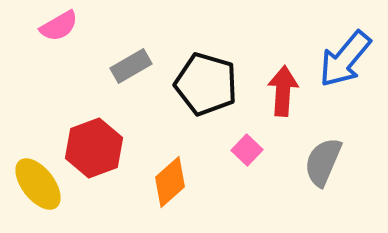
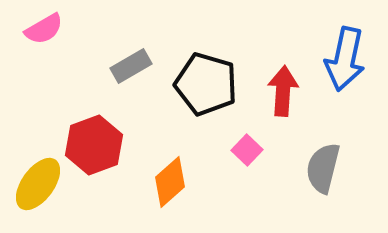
pink semicircle: moved 15 px left, 3 px down
blue arrow: rotated 28 degrees counterclockwise
red hexagon: moved 3 px up
gray semicircle: moved 6 px down; rotated 9 degrees counterclockwise
yellow ellipse: rotated 74 degrees clockwise
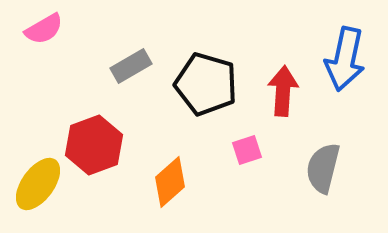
pink square: rotated 28 degrees clockwise
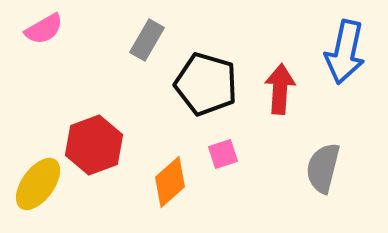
blue arrow: moved 7 px up
gray rectangle: moved 16 px right, 26 px up; rotated 30 degrees counterclockwise
red arrow: moved 3 px left, 2 px up
pink square: moved 24 px left, 4 px down
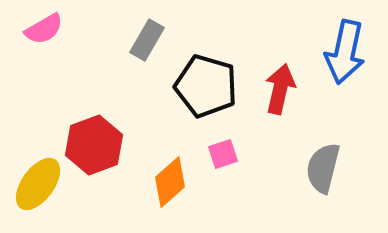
black pentagon: moved 2 px down
red arrow: rotated 9 degrees clockwise
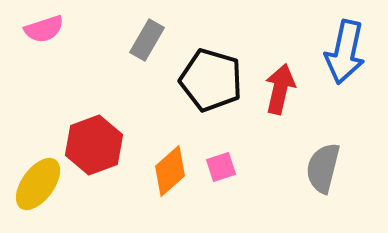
pink semicircle: rotated 12 degrees clockwise
black pentagon: moved 5 px right, 6 px up
pink square: moved 2 px left, 13 px down
orange diamond: moved 11 px up
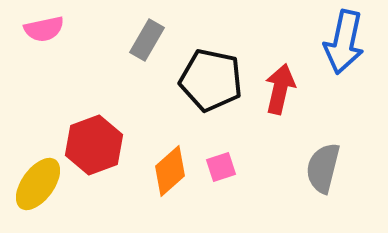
pink semicircle: rotated 6 degrees clockwise
blue arrow: moved 1 px left, 10 px up
black pentagon: rotated 4 degrees counterclockwise
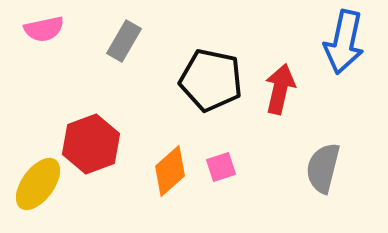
gray rectangle: moved 23 px left, 1 px down
red hexagon: moved 3 px left, 1 px up
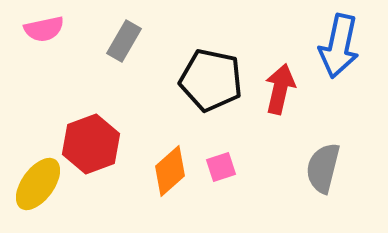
blue arrow: moved 5 px left, 4 px down
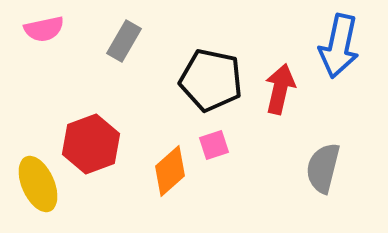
pink square: moved 7 px left, 22 px up
yellow ellipse: rotated 60 degrees counterclockwise
